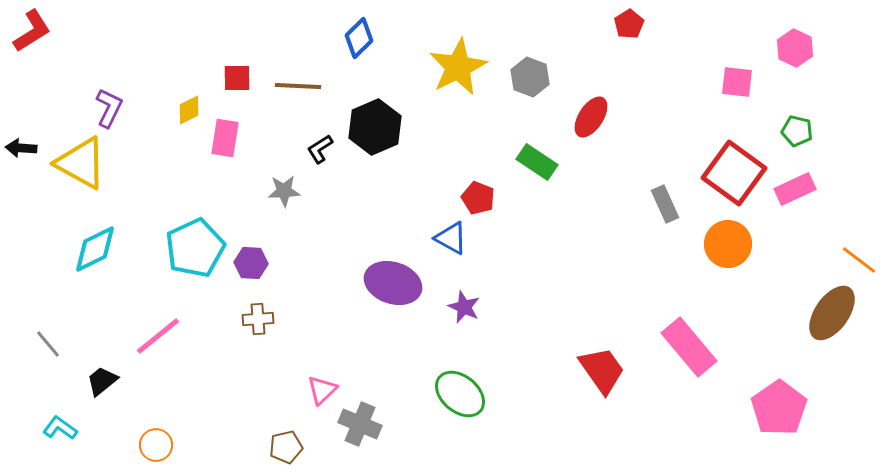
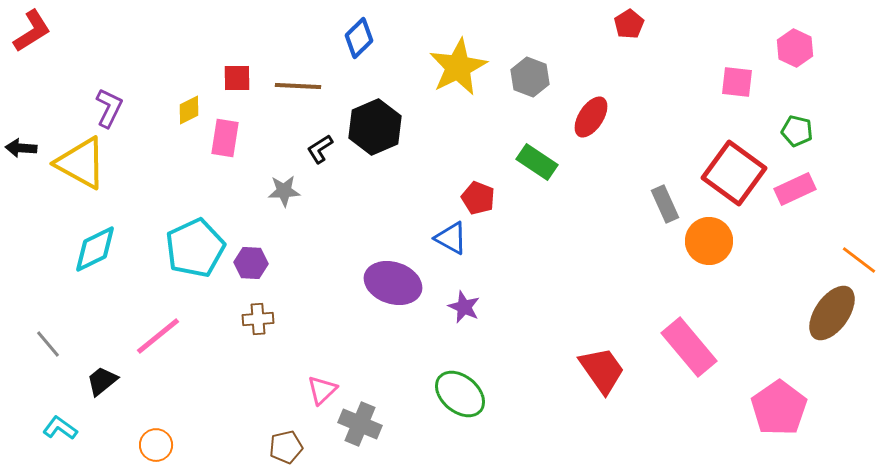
orange circle at (728, 244): moved 19 px left, 3 px up
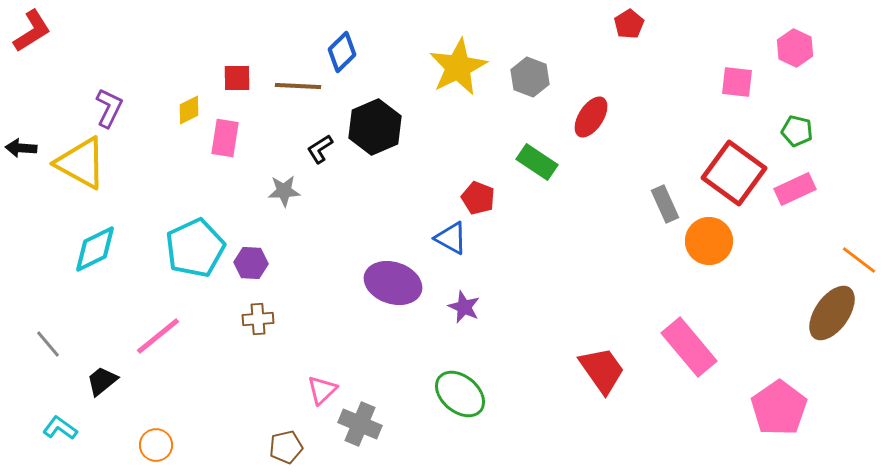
blue diamond at (359, 38): moved 17 px left, 14 px down
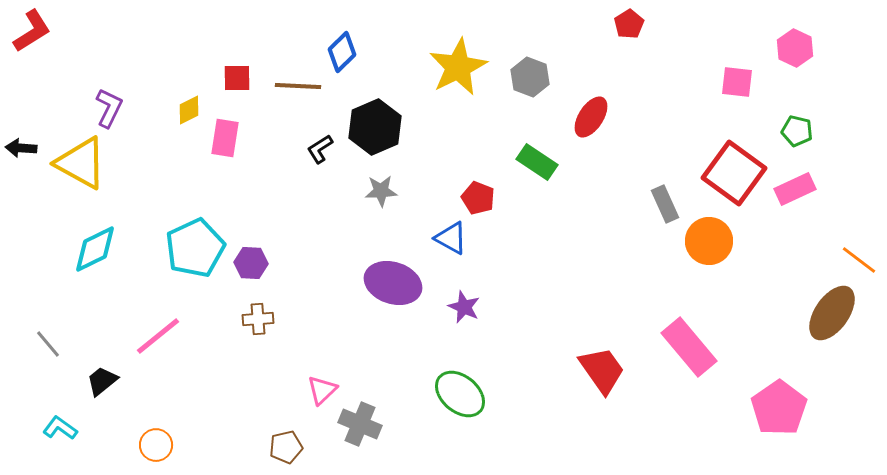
gray star at (284, 191): moved 97 px right
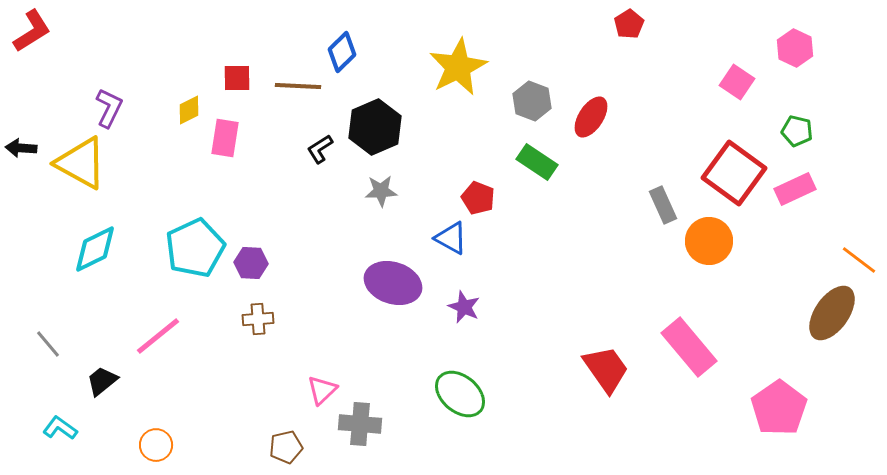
gray hexagon at (530, 77): moved 2 px right, 24 px down
pink square at (737, 82): rotated 28 degrees clockwise
gray rectangle at (665, 204): moved 2 px left, 1 px down
red trapezoid at (602, 370): moved 4 px right, 1 px up
gray cross at (360, 424): rotated 18 degrees counterclockwise
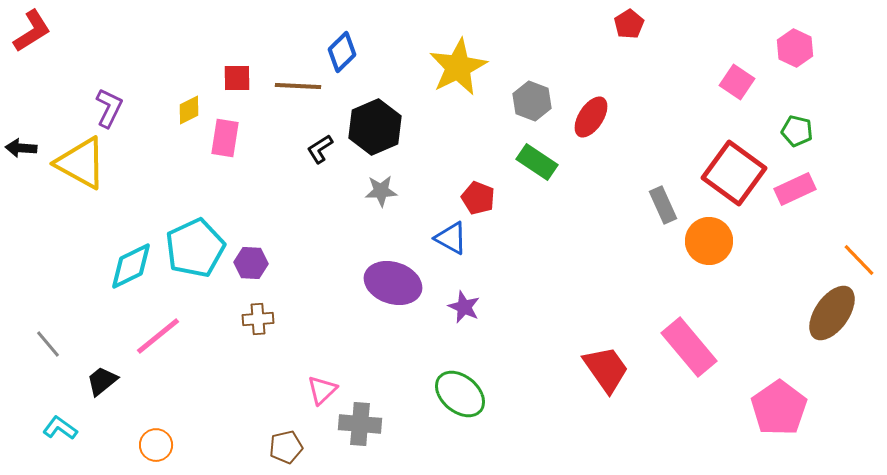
cyan diamond at (95, 249): moved 36 px right, 17 px down
orange line at (859, 260): rotated 9 degrees clockwise
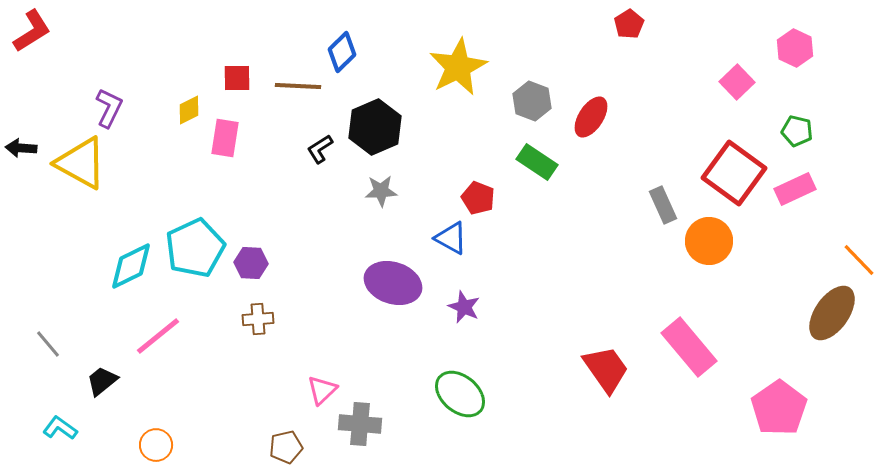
pink square at (737, 82): rotated 12 degrees clockwise
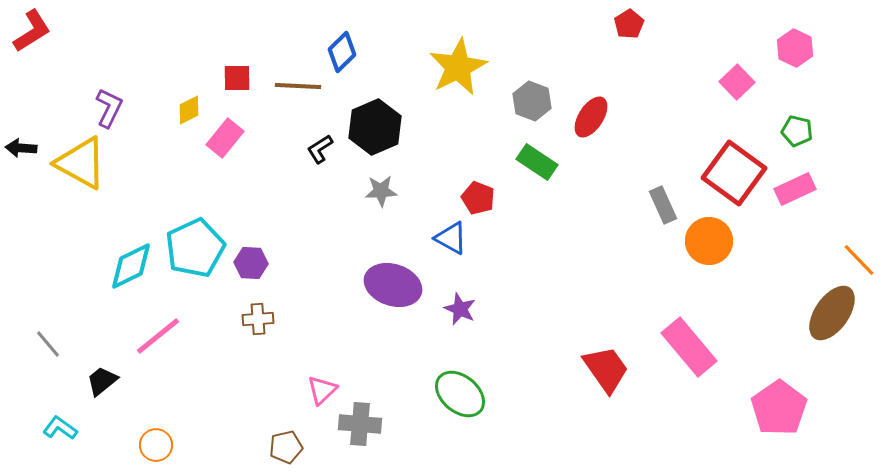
pink rectangle at (225, 138): rotated 30 degrees clockwise
purple ellipse at (393, 283): moved 2 px down
purple star at (464, 307): moved 4 px left, 2 px down
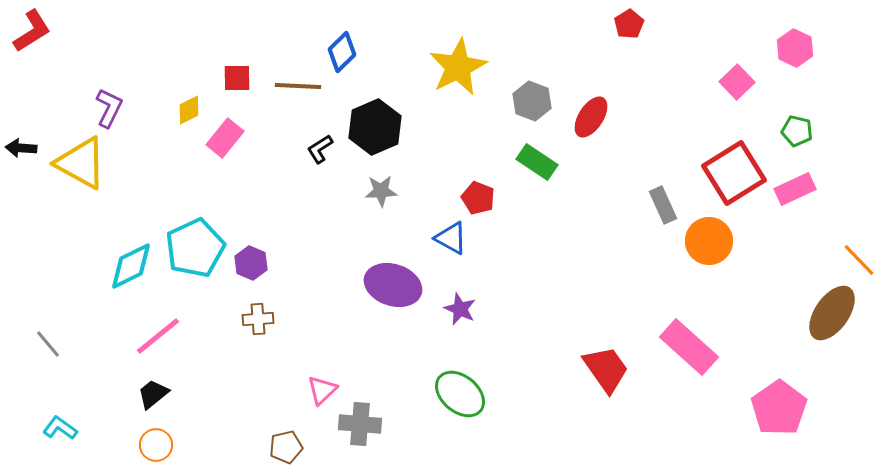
red square at (734, 173): rotated 22 degrees clockwise
purple hexagon at (251, 263): rotated 20 degrees clockwise
pink rectangle at (689, 347): rotated 8 degrees counterclockwise
black trapezoid at (102, 381): moved 51 px right, 13 px down
